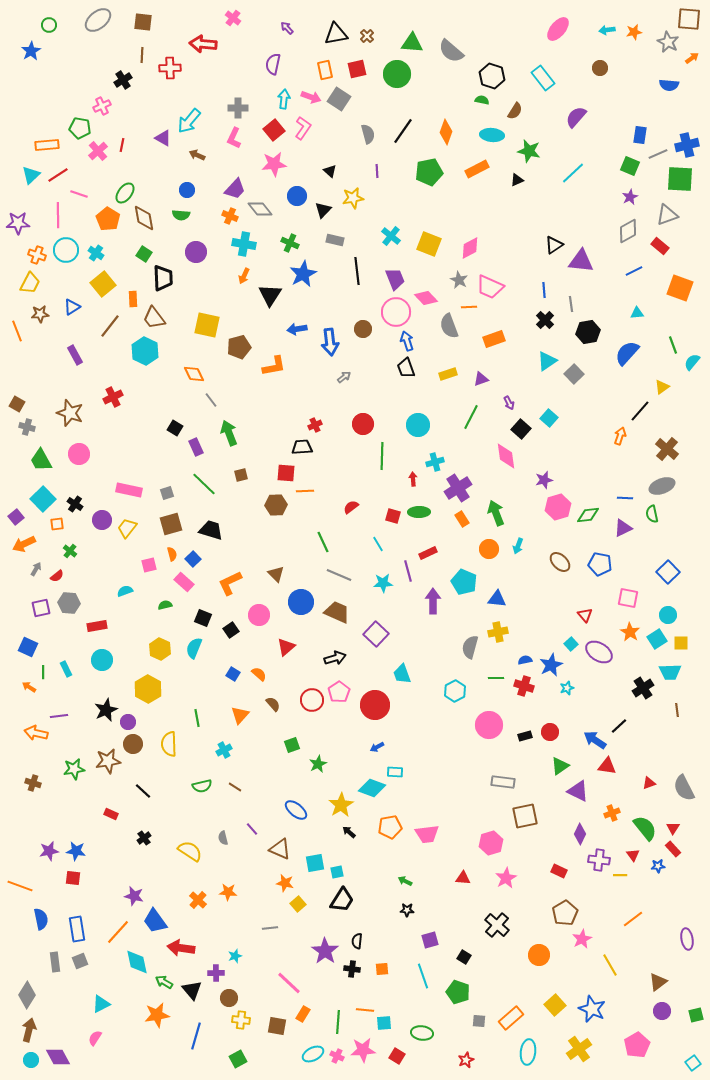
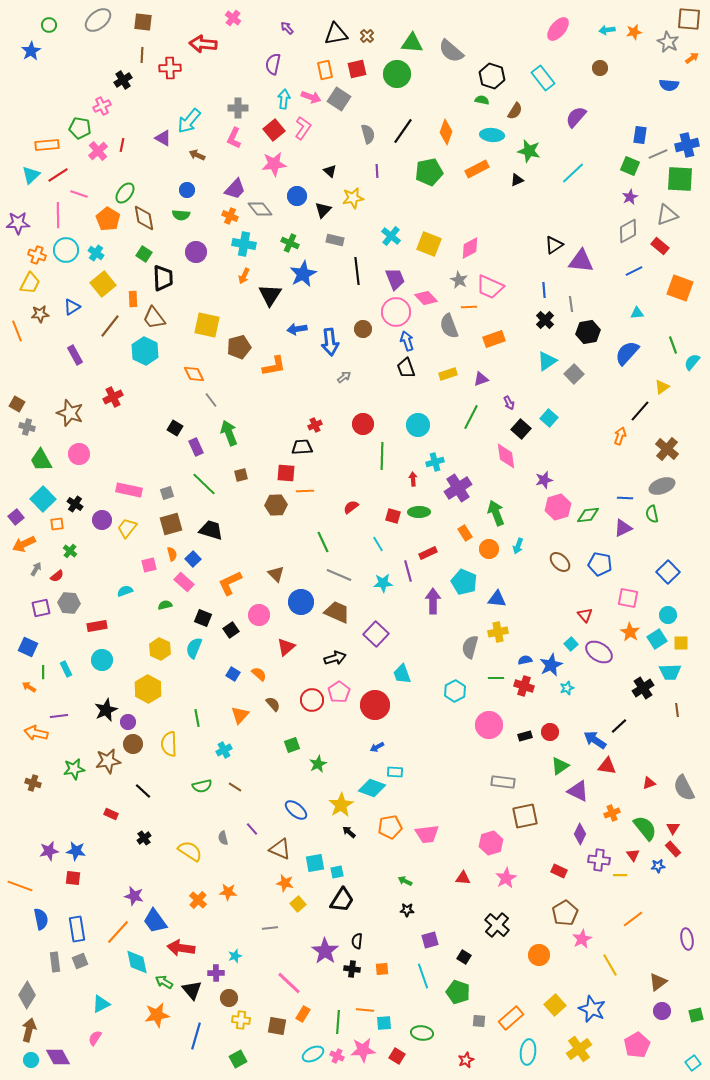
orange rectangle at (462, 519): moved 3 px right, 14 px down
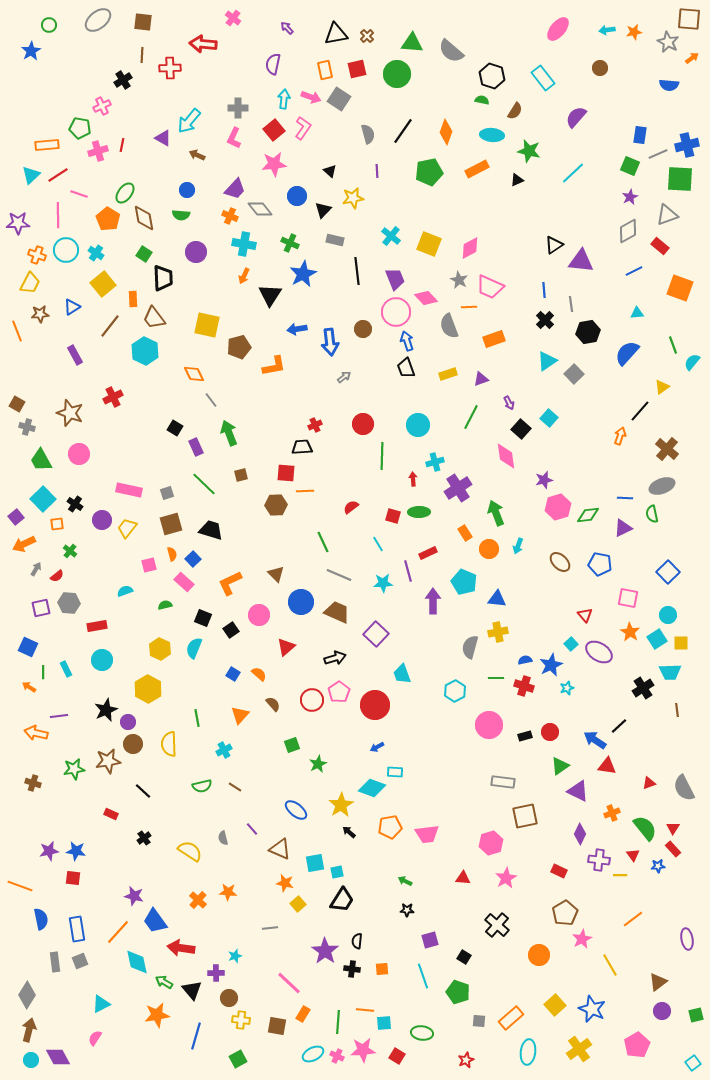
pink cross at (98, 151): rotated 24 degrees clockwise
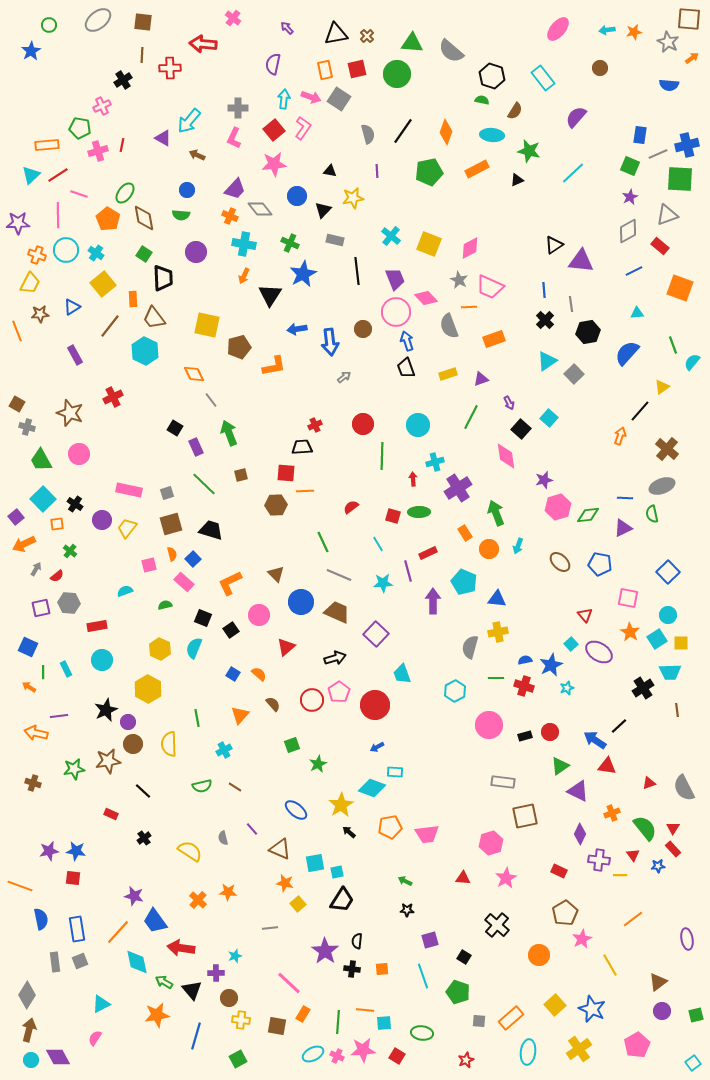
black triangle at (330, 171): rotated 32 degrees counterclockwise
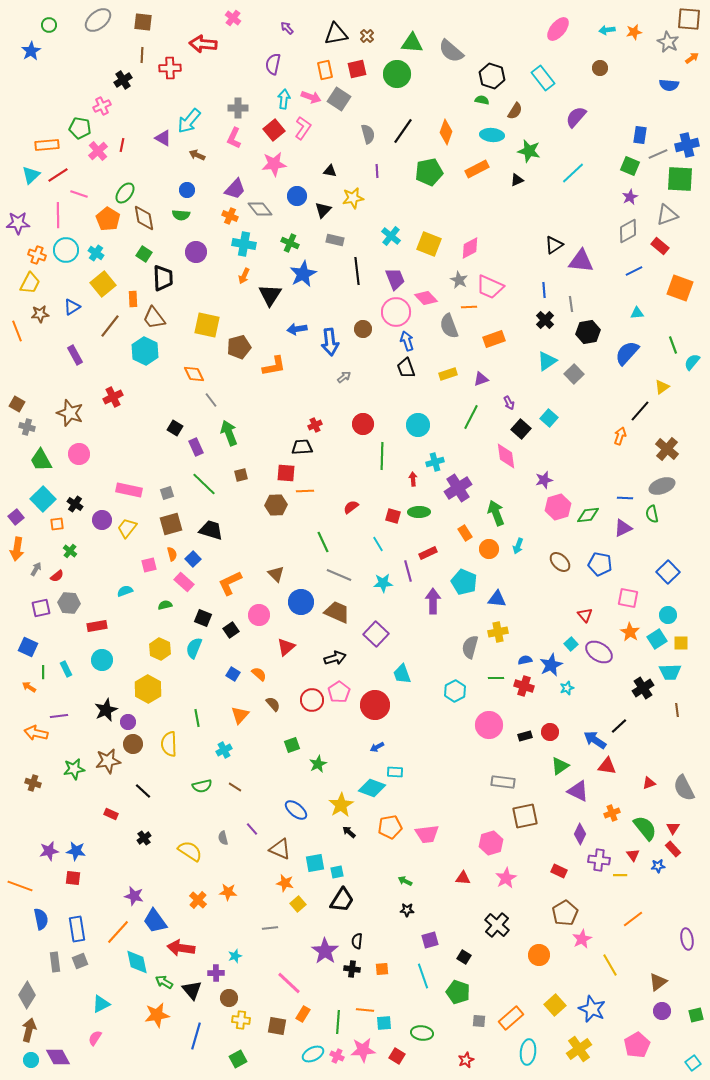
pink cross at (98, 151): rotated 24 degrees counterclockwise
orange arrow at (24, 544): moved 7 px left, 5 px down; rotated 55 degrees counterclockwise
